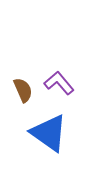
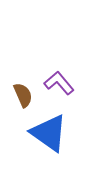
brown semicircle: moved 5 px down
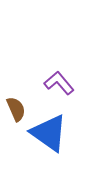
brown semicircle: moved 7 px left, 14 px down
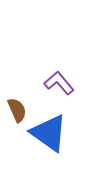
brown semicircle: moved 1 px right, 1 px down
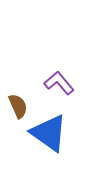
brown semicircle: moved 1 px right, 4 px up
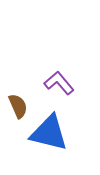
blue triangle: rotated 21 degrees counterclockwise
